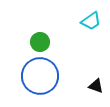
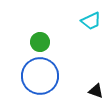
cyan trapezoid: rotated 10 degrees clockwise
black triangle: moved 5 px down
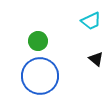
green circle: moved 2 px left, 1 px up
black triangle: moved 32 px up; rotated 21 degrees clockwise
